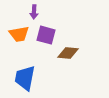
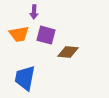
brown diamond: moved 1 px up
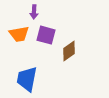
brown diamond: moved 1 px right, 1 px up; rotated 40 degrees counterclockwise
blue trapezoid: moved 2 px right, 1 px down
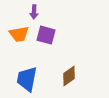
brown diamond: moved 25 px down
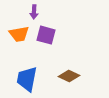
brown diamond: rotated 60 degrees clockwise
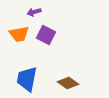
purple arrow: rotated 72 degrees clockwise
purple square: rotated 12 degrees clockwise
brown diamond: moved 1 px left, 7 px down; rotated 10 degrees clockwise
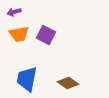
purple arrow: moved 20 px left
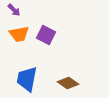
purple arrow: moved 2 px up; rotated 120 degrees counterclockwise
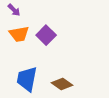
purple square: rotated 18 degrees clockwise
brown diamond: moved 6 px left, 1 px down
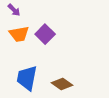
purple square: moved 1 px left, 1 px up
blue trapezoid: moved 1 px up
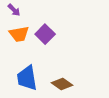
blue trapezoid: rotated 20 degrees counterclockwise
